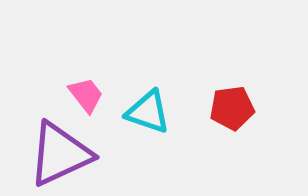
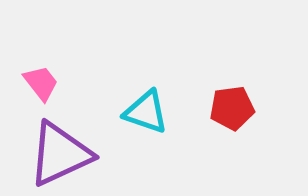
pink trapezoid: moved 45 px left, 12 px up
cyan triangle: moved 2 px left
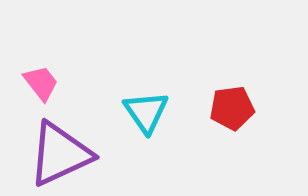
cyan triangle: rotated 36 degrees clockwise
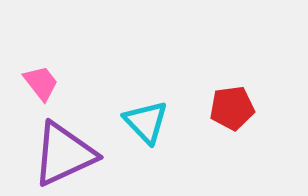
cyan triangle: moved 10 px down; rotated 9 degrees counterclockwise
purple triangle: moved 4 px right
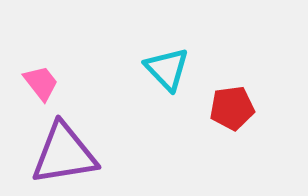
cyan triangle: moved 21 px right, 53 px up
purple triangle: rotated 16 degrees clockwise
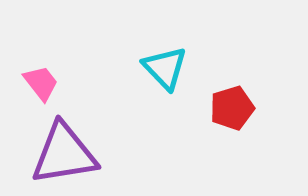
cyan triangle: moved 2 px left, 1 px up
red pentagon: rotated 9 degrees counterclockwise
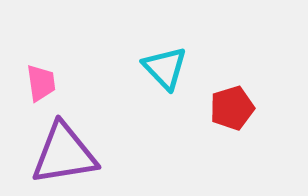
pink trapezoid: rotated 30 degrees clockwise
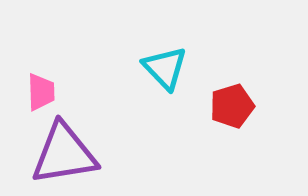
pink trapezoid: moved 9 px down; rotated 6 degrees clockwise
red pentagon: moved 2 px up
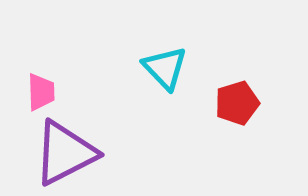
red pentagon: moved 5 px right, 3 px up
purple triangle: moved 1 px right, 1 px up; rotated 18 degrees counterclockwise
